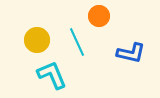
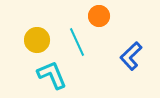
blue L-shape: moved 3 px down; rotated 124 degrees clockwise
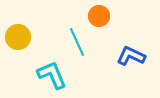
yellow circle: moved 19 px left, 3 px up
blue L-shape: rotated 68 degrees clockwise
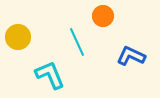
orange circle: moved 4 px right
cyan L-shape: moved 2 px left
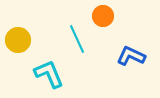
yellow circle: moved 3 px down
cyan line: moved 3 px up
cyan L-shape: moved 1 px left, 1 px up
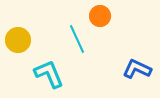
orange circle: moved 3 px left
blue L-shape: moved 6 px right, 13 px down
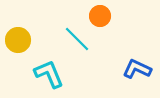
cyan line: rotated 20 degrees counterclockwise
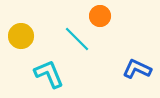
yellow circle: moved 3 px right, 4 px up
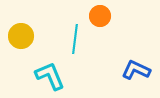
cyan line: moved 2 px left; rotated 52 degrees clockwise
blue L-shape: moved 1 px left, 1 px down
cyan L-shape: moved 1 px right, 2 px down
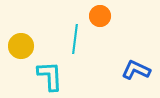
yellow circle: moved 10 px down
cyan L-shape: rotated 20 degrees clockwise
